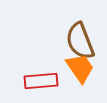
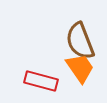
red rectangle: rotated 20 degrees clockwise
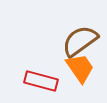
brown semicircle: rotated 75 degrees clockwise
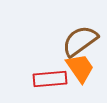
red rectangle: moved 9 px right, 2 px up; rotated 20 degrees counterclockwise
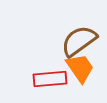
brown semicircle: moved 1 px left
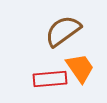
brown semicircle: moved 16 px left, 10 px up
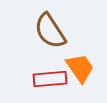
brown semicircle: moved 13 px left; rotated 87 degrees counterclockwise
